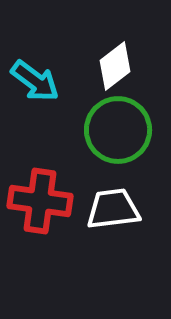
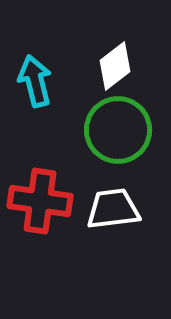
cyan arrow: rotated 141 degrees counterclockwise
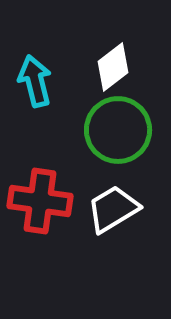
white diamond: moved 2 px left, 1 px down
white trapezoid: rotated 24 degrees counterclockwise
